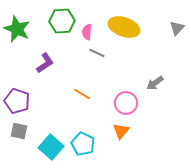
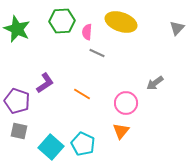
yellow ellipse: moved 3 px left, 5 px up
purple L-shape: moved 20 px down
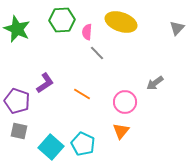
green hexagon: moved 1 px up
gray line: rotated 21 degrees clockwise
pink circle: moved 1 px left, 1 px up
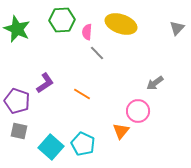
yellow ellipse: moved 2 px down
pink circle: moved 13 px right, 9 px down
